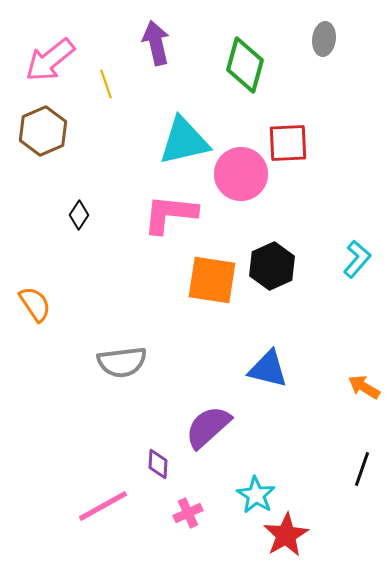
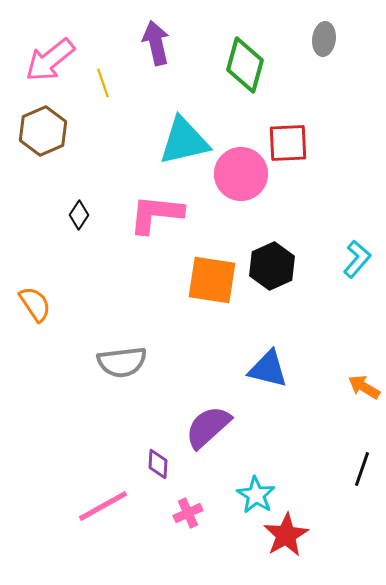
yellow line: moved 3 px left, 1 px up
pink L-shape: moved 14 px left
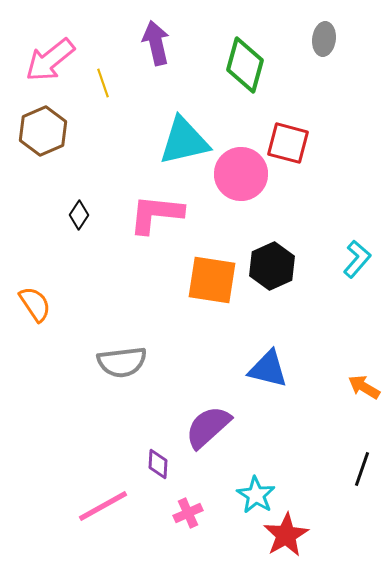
red square: rotated 18 degrees clockwise
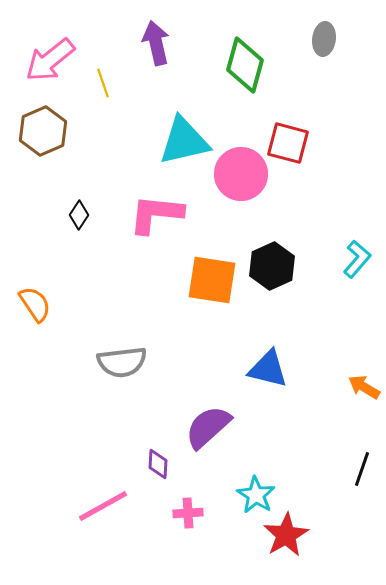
pink cross: rotated 20 degrees clockwise
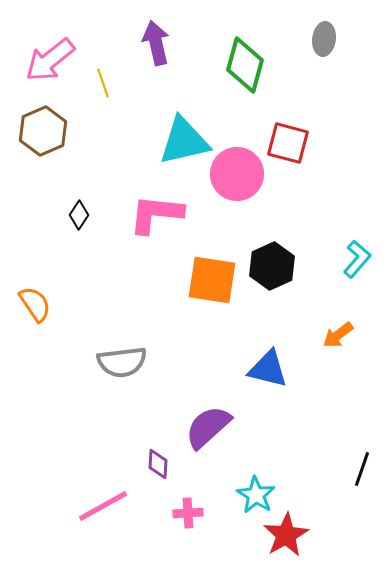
pink circle: moved 4 px left
orange arrow: moved 26 px left, 52 px up; rotated 68 degrees counterclockwise
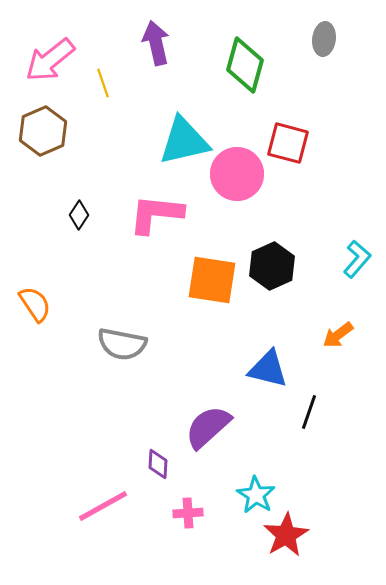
gray semicircle: moved 18 px up; rotated 18 degrees clockwise
black line: moved 53 px left, 57 px up
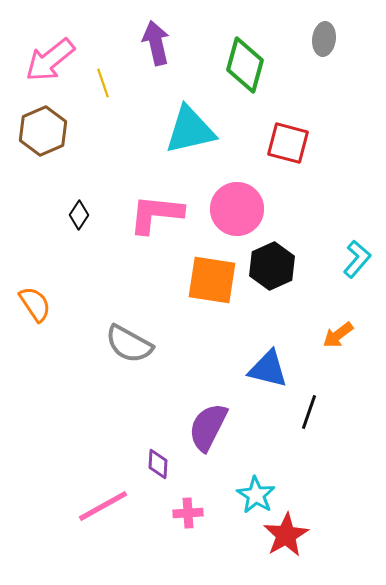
cyan triangle: moved 6 px right, 11 px up
pink circle: moved 35 px down
gray semicircle: moved 7 px right; rotated 18 degrees clockwise
purple semicircle: rotated 21 degrees counterclockwise
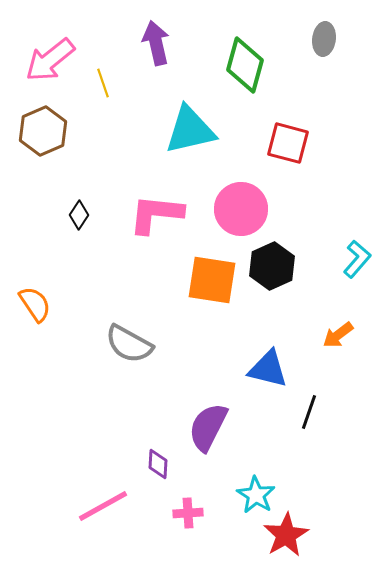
pink circle: moved 4 px right
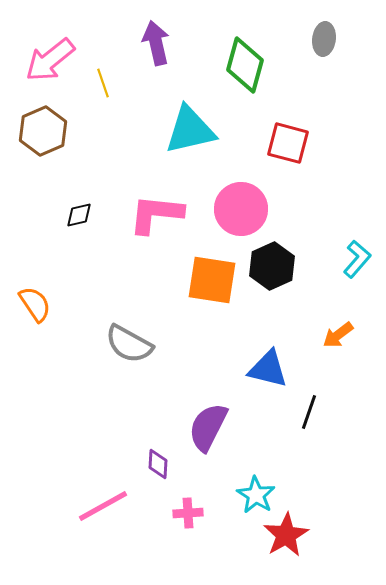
black diamond: rotated 44 degrees clockwise
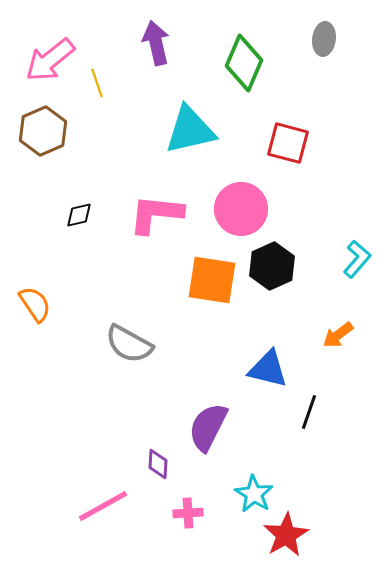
green diamond: moved 1 px left, 2 px up; rotated 8 degrees clockwise
yellow line: moved 6 px left
cyan star: moved 2 px left, 1 px up
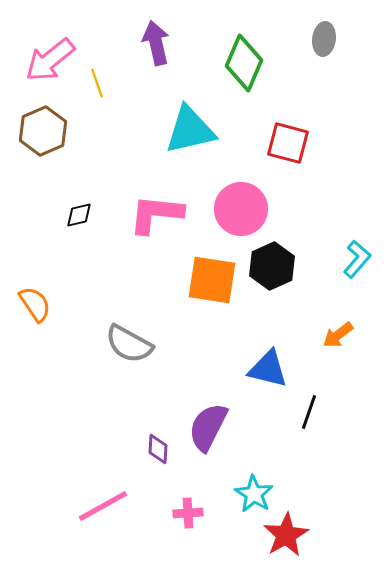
purple diamond: moved 15 px up
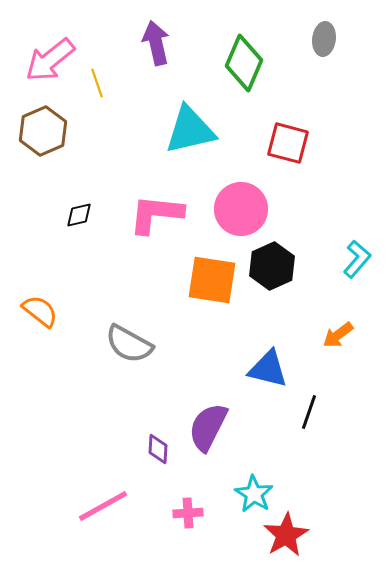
orange semicircle: moved 5 px right, 7 px down; rotated 18 degrees counterclockwise
